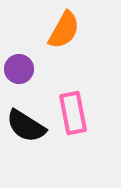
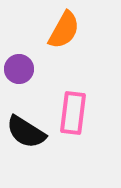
pink rectangle: rotated 18 degrees clockwise
black semicircle: moved 6 px down
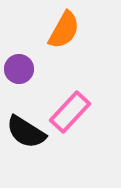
pink rectangle: moved 3 px left, 1 px up; rotated 36 degrees clockwise
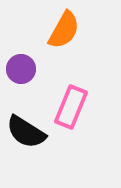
purple circle: moved 2 px right
pink rectangle: moved 1 px right, 5 px up; rotated 21 degrees counterclockwise
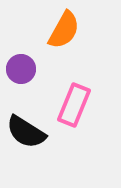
pink rectangle: moved 3 px right, 2 px up
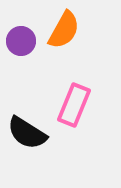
purple circle: moved 28 px up
black semicircle: moved 1 px right, 1 px down
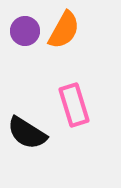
purple circle: moved 4 px right, 10 px up
pink rectangle: rotated 39 degrees counterclockwise
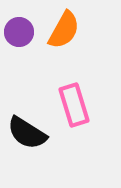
purple circle: moved 6 px left, 1 px down
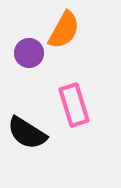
purple circle: moved 10 px right, 21 px down
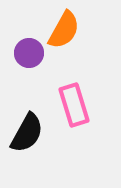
black semicircle: rotated 93 degrees counterclockwise
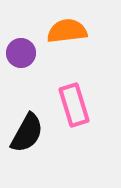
orange semicircle: moved 3 px right, 1 px down; rotated 126 degrees counterclockwise
purple circle: moved 8 px left
